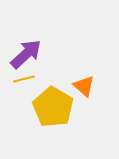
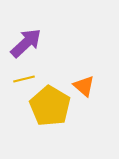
purple arrow: moved 11 px up
yellow pentagon: moved 3 px left, 1 px up
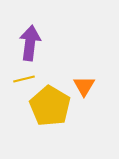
purple arrow: moved 4 px right; rotated 40 degrees counterclockwise
orange triangle: rotated 20 degrees clockwise
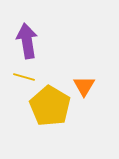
purple arrow: moved 3 px left, 2 px up; rotated 16 degrees counterclockwise
yellow line: moved 2 px up; rotated 30 degrees clockwise
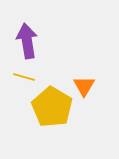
yellow pentagon: moved 2 px right, 1 px down
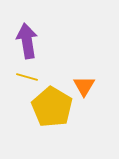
yellow line: moved 3 px right
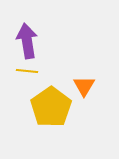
yellow line: moved 6 px up; rotated 10 degrees counterclockwise
yellow pentagon: moved 1 px left; rotated 6 degrees clockwise
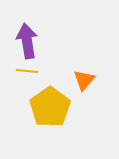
orange triangle: moved 6 px up; rotated 10 degrees clockwise
yellow pentagon: moved 1 px left
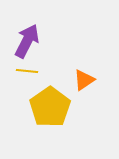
purple arrow: rotated 36 degrees clockwise
orange triangle: rotated 15 degrees clockwise
